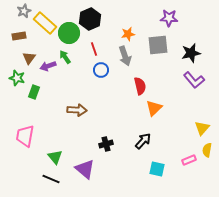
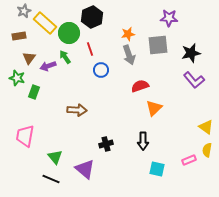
black hexagon: moved 2 px right, 2 px up
red line: moved 4 px left
gray arrow: moved 4 px right, 1 px up
red semicircle: rotated 96 degrees counterclockwise
yellow triangle: moved 4 px right, 1 px up; rotated 35 degrees counterclockwise
black arrow: rotated 138 degrees clockwise
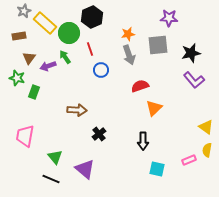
black cross: moved 7 px left, 10 px up; rotated 24 degrees counterclockwise
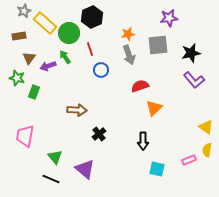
purple star: rotated 12 degrees counterclockwise
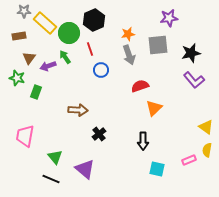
gray star: rotated 24 degrees clockwise
black hexagon: moved 2 px right, 3 px down
green rectangle: moved 2 px right
brown arrow: moved 1 px right
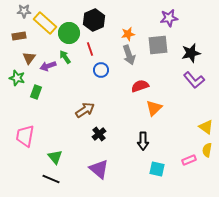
brown arrow: moved 7 px right; rotated 36 degrees counterclockwise
purple triangle: moved 14 px right
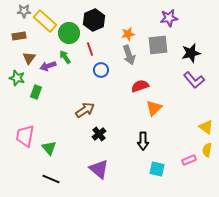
yellow rectangle: moved 2 px up
green triangle: moved 6 px left, 9 px up
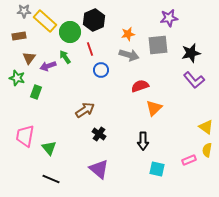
green circle: moved 1 px right, 1 px up
gray arrow: rotated 54 degrees counterclockwise
black cross: rotated 16 degrees counterclockwise
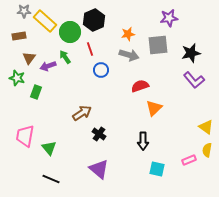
brown arrow: moved 3 px left, 3 px down
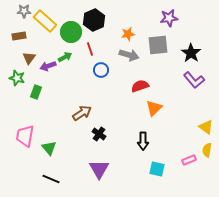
green circle: moved 1 px right
black star: rotated 24 degrees counterclockwise
green arrow: rotated 96 degrees clockwise
purple triangle: rotated 20 degrees clockwise
